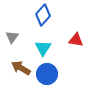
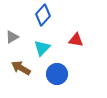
gray triangle: rotated 24 degrees clockwise
cyan triangle: moved 1 px left; rotated 12 degrees clockwise
blue circle: moved 10 px right
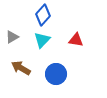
cyan triangle: moved 8 px up
blue circle: moved 1 px left
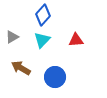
red triangle: rotated 14 degrees counterclockwise
blue circle: moved 1 px left, 3 px down
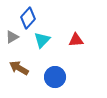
blue diamond: moved 15 px left, 3 px down
brown arrow: moved 2 px left
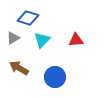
blue diamond: rotated 65 degrees clockwise
gray triangle: moved 1 px right, 1 px down
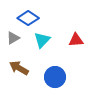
blue diamond: rotated 15 degrees clockwise
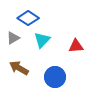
red triangle: moved 6 px down
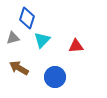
blue diamond: moved 1 px left; rotated 75 degrees clockwise
gray triangle: rotated 16 degrees clockwise
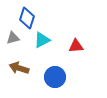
cyan triangle: rotated 18 degrees clockwise
brown arrow: rotated 12 degrees counterclockwise
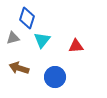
cyan triangle: rotated 24 degrees counterclockwise
